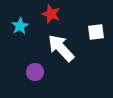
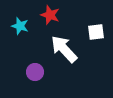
red star: moved 1 px left, 1 px down
cyan star: rotated 24 degrees counterclockwise
white arrow: moved 3 px right, 1 px down
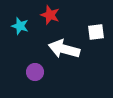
white arrow: rotated 32 degrees counterclockwise
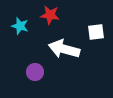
red star: rotated 12 degrees counterclockwise
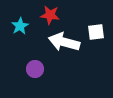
cyan star: rotated 24 degrees clockwise
white arrow: moved 7 px up
purple circle: moved 3 px up
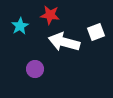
white square: rotated 12 degrees counterclockwise
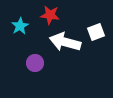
white arrow: moved 1 px right
purple circle: moved 6 px up
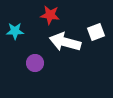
cyan star: moved 5 px left, 5 px down; rotated 30 degrees clockwise
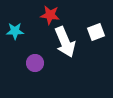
white arrow: rotated 128 degrees counterclockwise
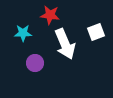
cyan star: moved 8 px right, 2 px down
white arrow: moved 2 px down
